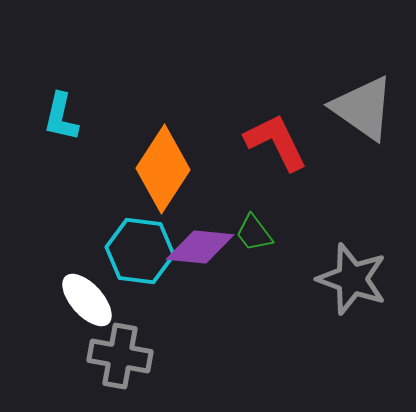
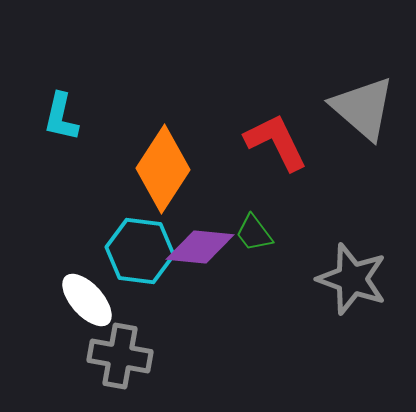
gray triangle: rotated 6 degrees clockwise
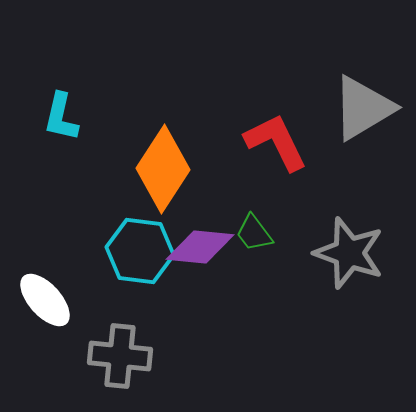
gray triangle: rotated 48 degrees clockwise
gray star: moved 3 px left, 26 px up
white ellipse: moved 42 px left
gray cross: rotated 4 degrees counterclockwise
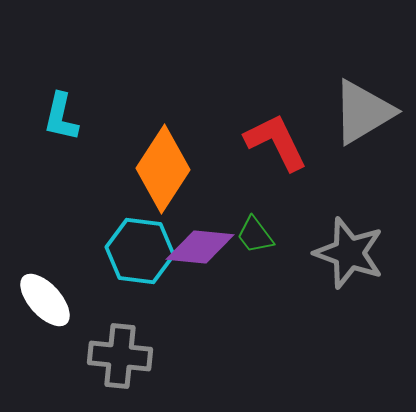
gray triangle: moved 4 px down
green trapezoid: moved 1 px right, 2 px down
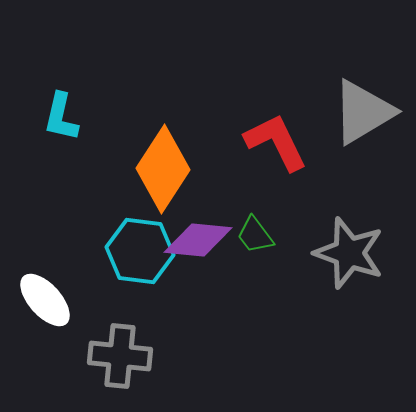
purple diamond: moved 2 px left, 7 px up
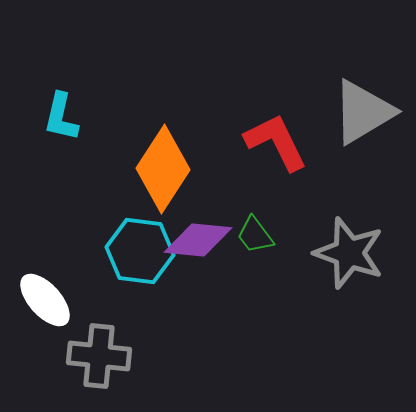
gray cross: moved 21 px left
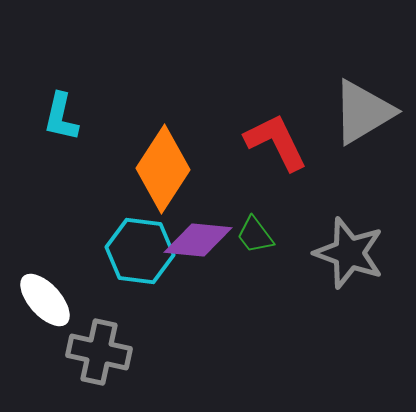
gray cross: moved 4 px up; rotated 6 degrees clockwise
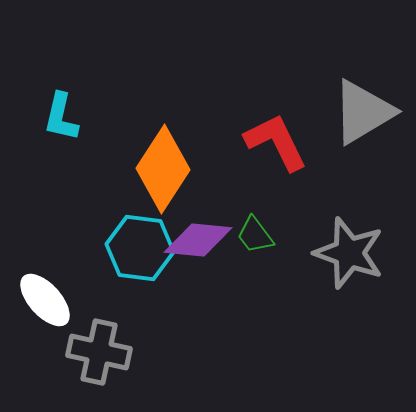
cyan hexagon: moved 3 px up
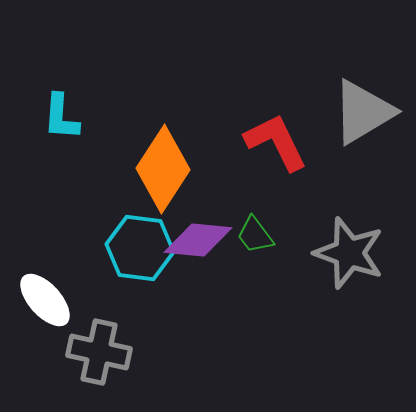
cyan L-shape: rotated 9 degrees counterclockwise
